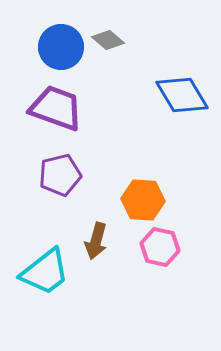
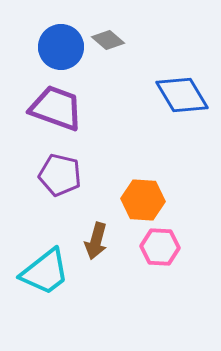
purple pentagon: rotated 27 degrees clockwise
pink hexagon: rotated 9 degrees counterclockwise
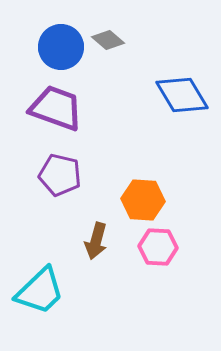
pink hexagon: moved 2 px left
cyan trapezoid: moved 5 px left, 19 px down; rotated 6 degrees counterclockwise
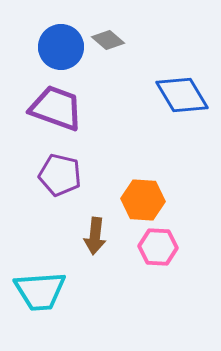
brown arrow: moved 1 px left, 5 px up; rotated 9 degrees counterclockwise
cyan trapezoid: rotated 40 degrees clockwise
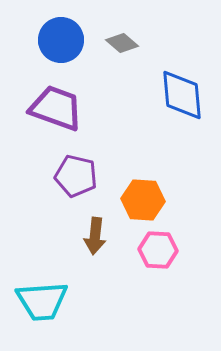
gray diamond: moved 14 px right, 3 px down
blue circle: moved 7 px up
blue diamond: rotated 26 degrees clockwise
purple pentagon: moved 16 px right, 1 px down
pink hexagon: moved 3 px down
cyan trapezoid: moved 2 px right, 10 px down
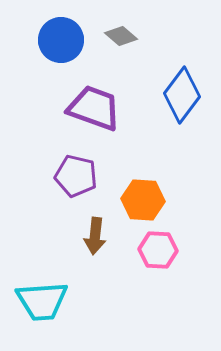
gray diamond: moved 1 px left, 7 px up
blue diamond: rotated 42 degrees clockwise
purple trapezoid: moved 38 px right
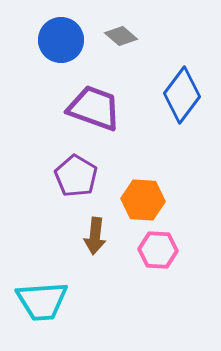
purple pentagon: rotated 18 degrees clockwise
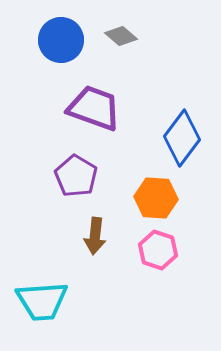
blue diamond: moved 43 px down
orange hexagon: moved 13 px right, 2 px up
pink hexagon: rotated 15 degrees clockwise
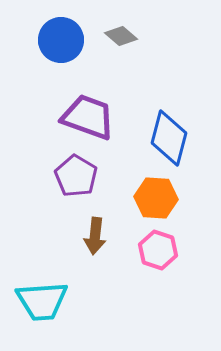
purple trapezoid: moved 6 px left, 9 px down
blue diamond: moved 13 px left; rotated 22 degrees counterclockwise
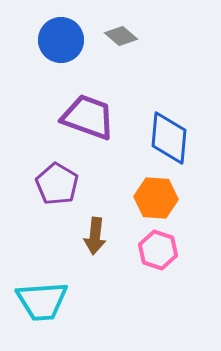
blue diamond: rotated 10 degrees counterclockwise
purple pentagon: moved 19 px left, 8 px down
